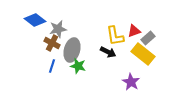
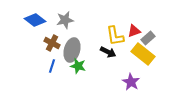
gray star: moved 7 px right, 9 px up
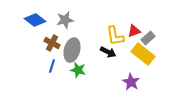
green star: moved 4 px down
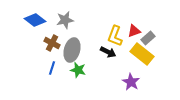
yellow L-shape: rotated 30 degrees clockwise
yellow rectangle: moved 1 px left
blue line: moved 2 px down
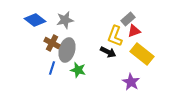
gray rectangle: moved 20 px left, 19 px up
gray ellipse: moved 5 px left
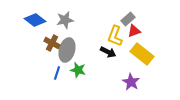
blue line: moved 5 px right, 5 px down
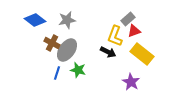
gray star: moved 2 px right
gray ellipse: rotated 20 degrees clockwise
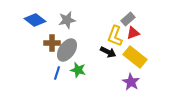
red triangle: moved 1 px left, 2 px down
brown cross: rotated 28 degrees counterclockwise
yellow rectangle: moved 7 px left, 3 px down
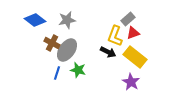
brown cross: rotated 28 degrees clockwise
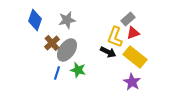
blue diamond: rotated 70 degrees clockwise
yellow L-shape: moved 1 px down
brown cross: rotated 21 degrees clockwise
purple star: moved 1 px right
